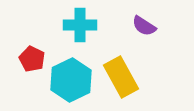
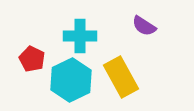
cyan cross: moved 11 px down
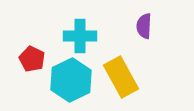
purple semicircle: rotated 60 degrees clockwise
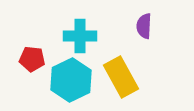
red pentagon: rotated 20 degrees counterclockwise
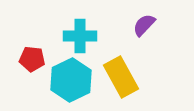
purple semicircle: moved 1 px up; rotated 40 degrees clockwise
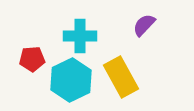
red pentagon: rotated 10 degrees counterclockwise
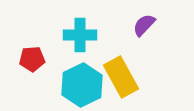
cyan cross: moved 1 px up
cyan hexagon: moved 11 px right, 5 px down
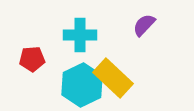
yellow rectangle: moved 8 px left, 1 px down; rotated 18 degrees counterclockwise
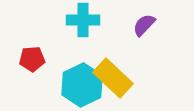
cyan cross: moved 3 px right, 15 px up
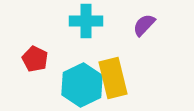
cyan cross: moved 3 px right, 1 px down
red pentagon: moved 3 px right; rotated 30 degrees clockwise
yellow rectangle: rotated 33 degrees clockwise
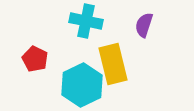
cyan cross: rotated 12 degrees clockwise
purple semicircle: rotated 25 degrees counterclockwise
yellow rectangle: moved 14 px up
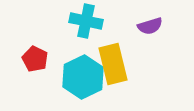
purple semicircle: moved 6 px right, 1 px down; rotated 125 degrees counterclockwise
cyan hexagon: moved 1 px right, 8 px up
